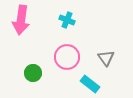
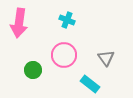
pink arrow: moved 2 px left, 3 px down
pink circle: moved 3 px left, 2 px up
green circle: moved 3 px up
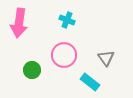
green circle: moved 1 px left
cyan rectangle: moved 2 px up
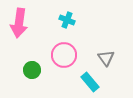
cyan rectangle: rotated 12 degrees clockwise
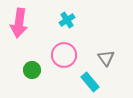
cyan cross: rotated 35 degrees clockwise
